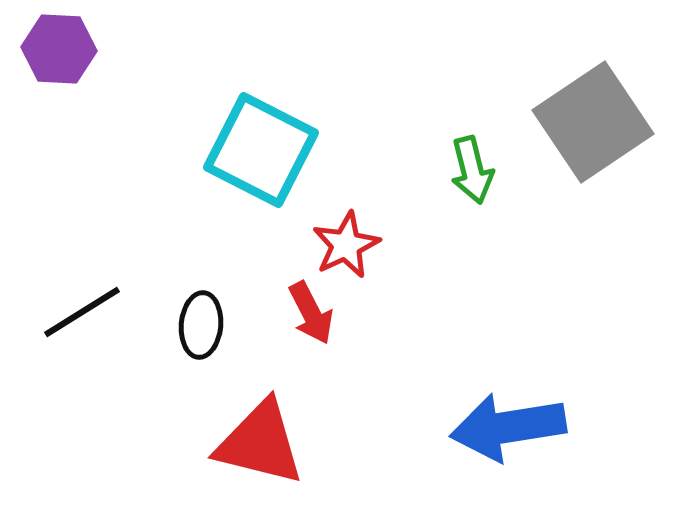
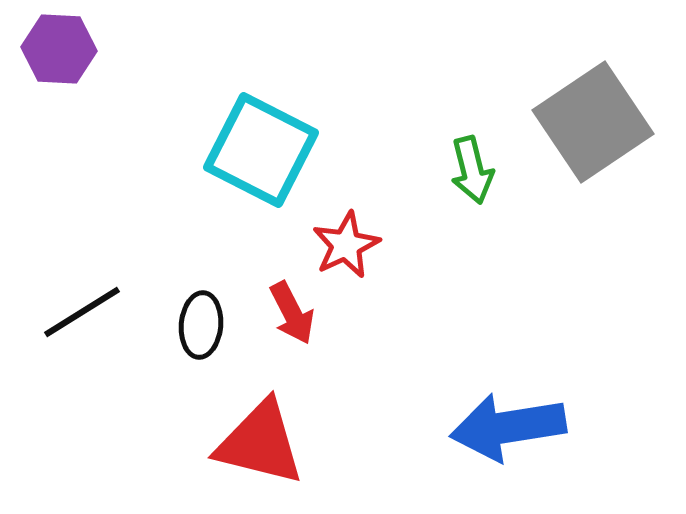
red arrow: moved 19 px left
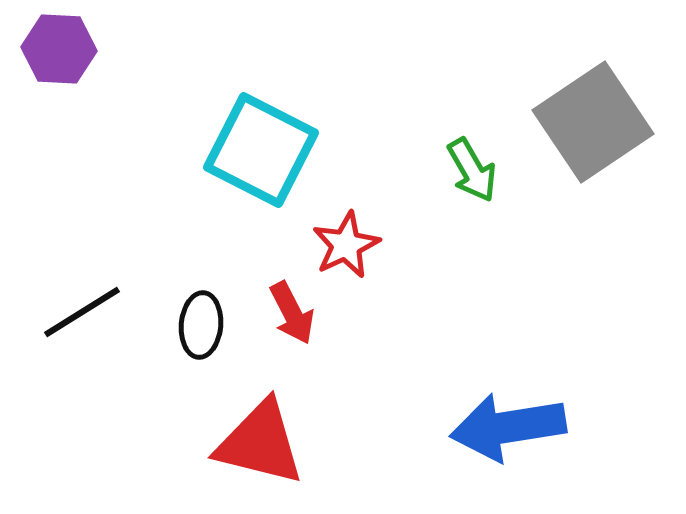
green arrow: rotated 16 degrees counterclockwise
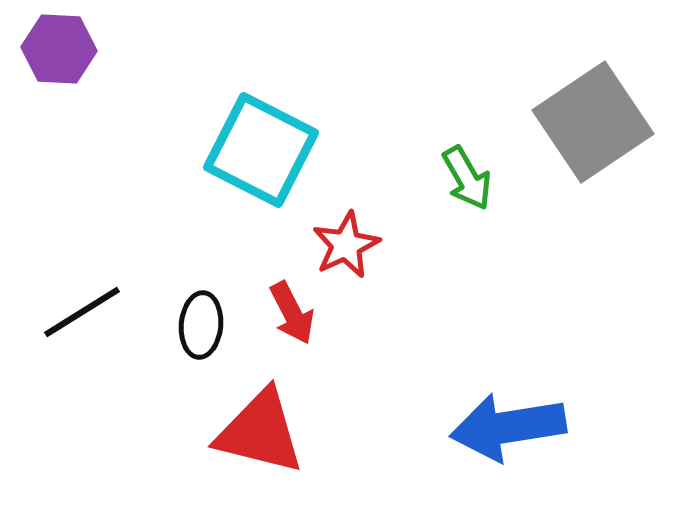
green arrow: moved 5 px left, 8 px down
red triangle: moved 11 px up
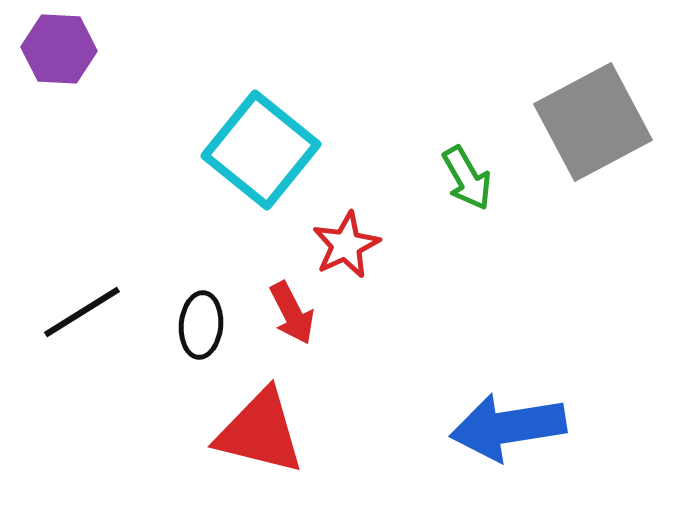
gray square: rotated 6 degrees clockwise
cyan square: rotated 12 degrees clockwise
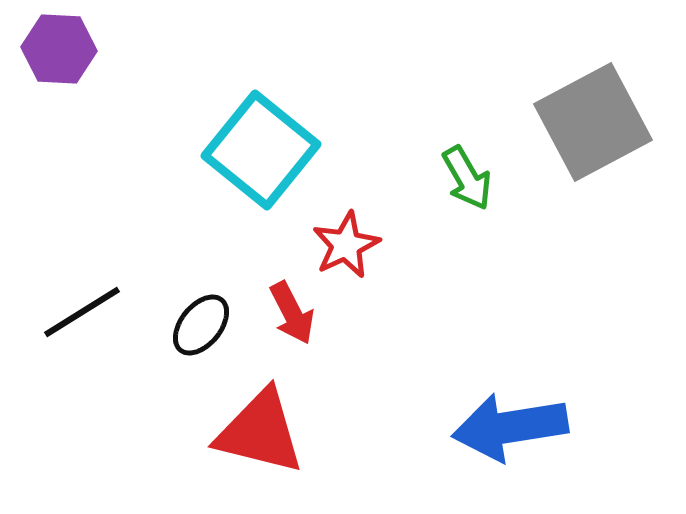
black ellipse: rotated 34 degrees clockwise
blue arrow: moved 2 px right
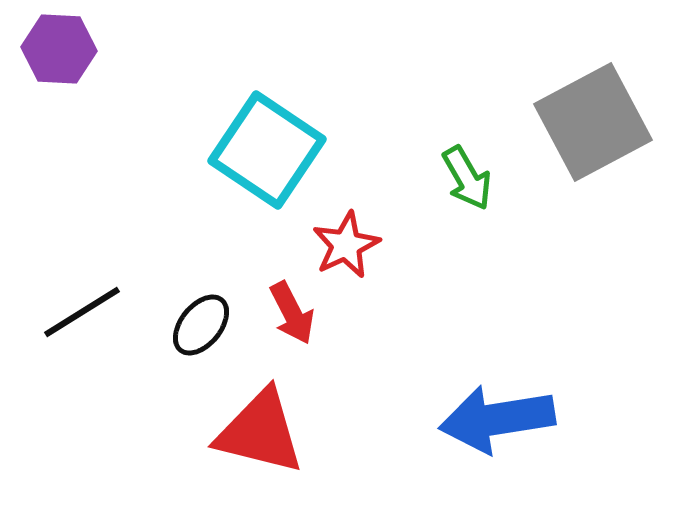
cyan square: moved 6 px right; rotated 5 degrees counterclockwise
blue arrow: moved 13 px left, 8 px up
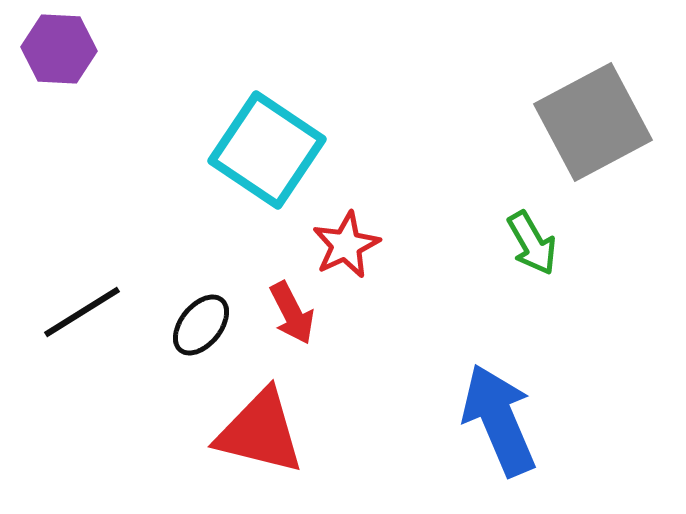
green arrow: moved 65 px right, 65 px down
blue arrow: moved 2 px right, 1 px down; rotated 76 degrees clockwise
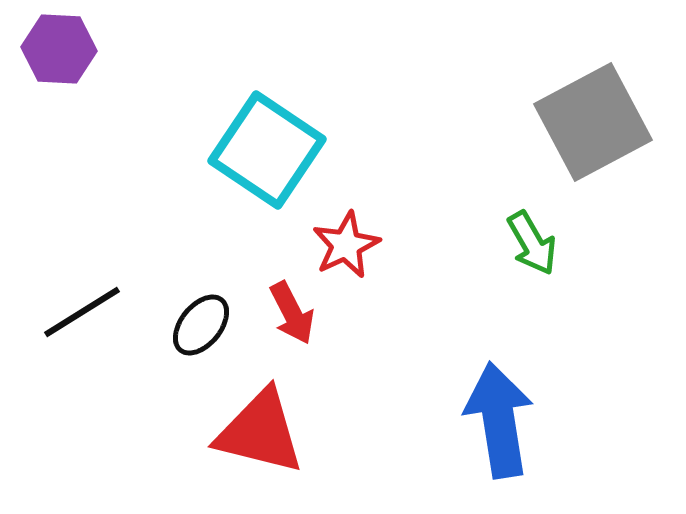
blue arrow: rotated 14 degrees clockwise
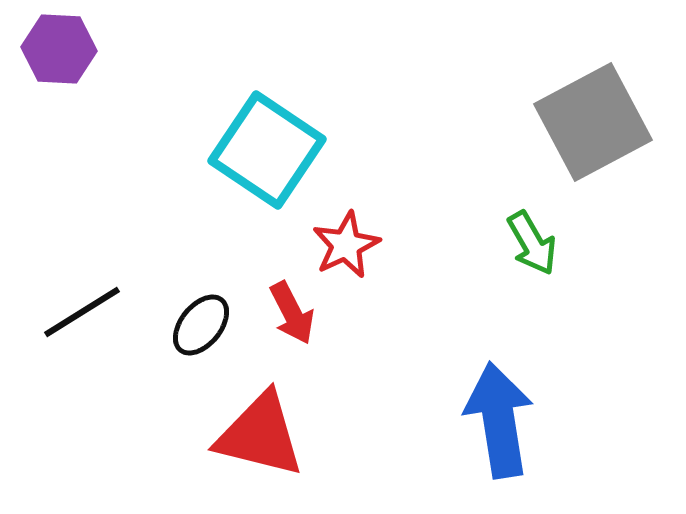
red triangle: moved 3 px down
